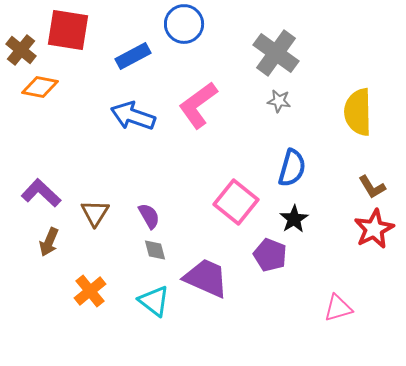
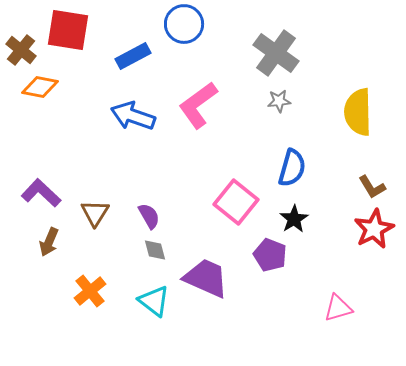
gray star: rotated 15 degrees counterclockwise
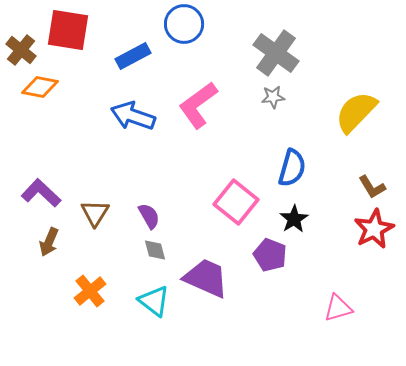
gray star: moved 6 px left, 4 px up
yellow semicircle: moved 2 px left; rotated 45 degrees clockwise
